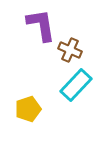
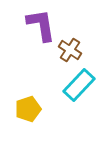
brown cross: rotated 10 degrees clockwise
cyan rectangle: moved 3 px right
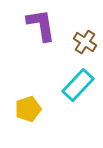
brown cross: moved 15 px right, 8 px up
cyan rectangle: moved 1 px left
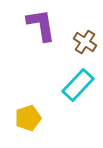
yellow pentagon: moved 9 px down
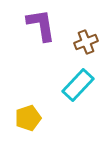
brown cross: moved 1 px right; rotated 35 degrees clockwise
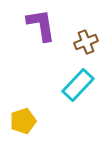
yellow pentagon: moved 5 px left, 3 px down
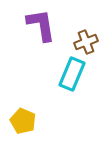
cyan rectangle: moved 6 px left, 11 px up; rotated 20 degrees counterclockwise
yellow pentagon: rotated 30 degrees counterclockwise
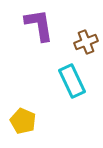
purple L-shape: moved 2 px left
cyan rectangle: moved 7 px down; rotated 48 degrees counterclockwise
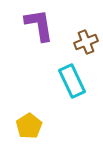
yellow pentagon: moved 6 px right, 5 px down; rotated 15 degrees clockwise
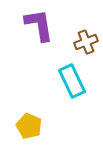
yellow pentagon: rotated 15 degrees counterclockwise
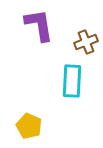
cyan rectangle: rotated 28 degrees clockwise
